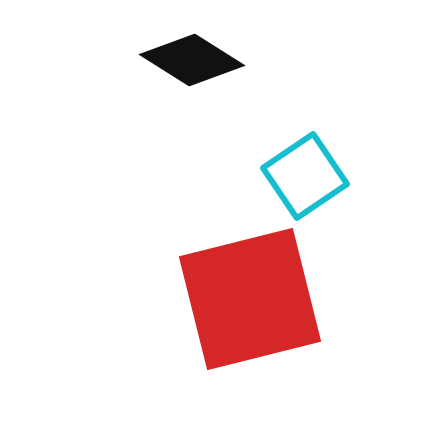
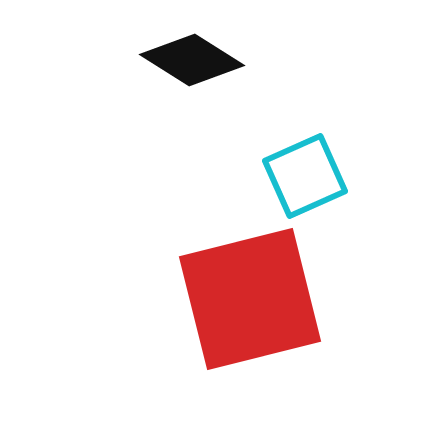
cyan square: rotated 10 degrees clockwise
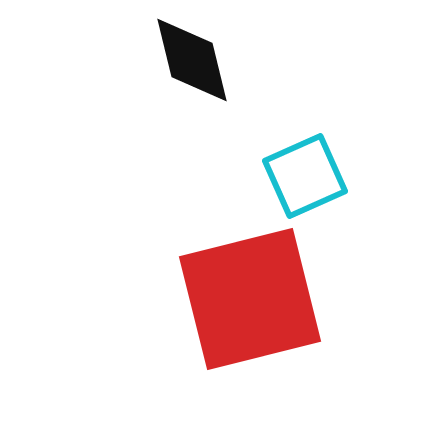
black diamond: rotated 44 degrees clockwise
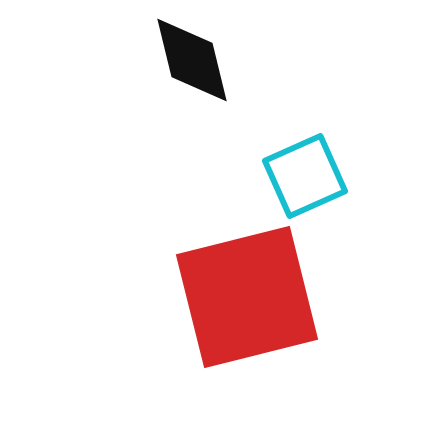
red square: moved 3 px left, 2 px up
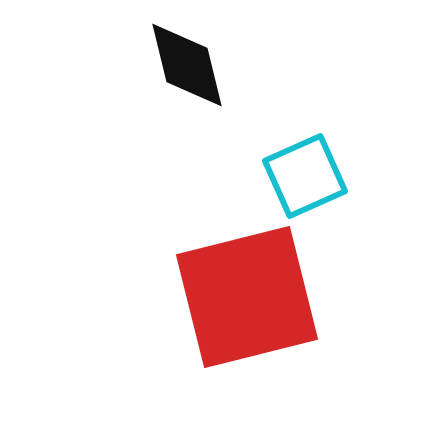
black diamond: moved 5 px left, 5 px down
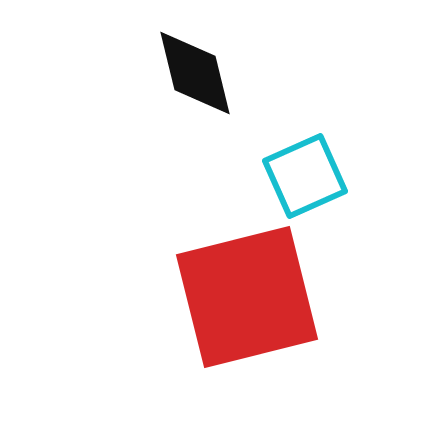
black diamond: moved 8 px right, 8 px down
